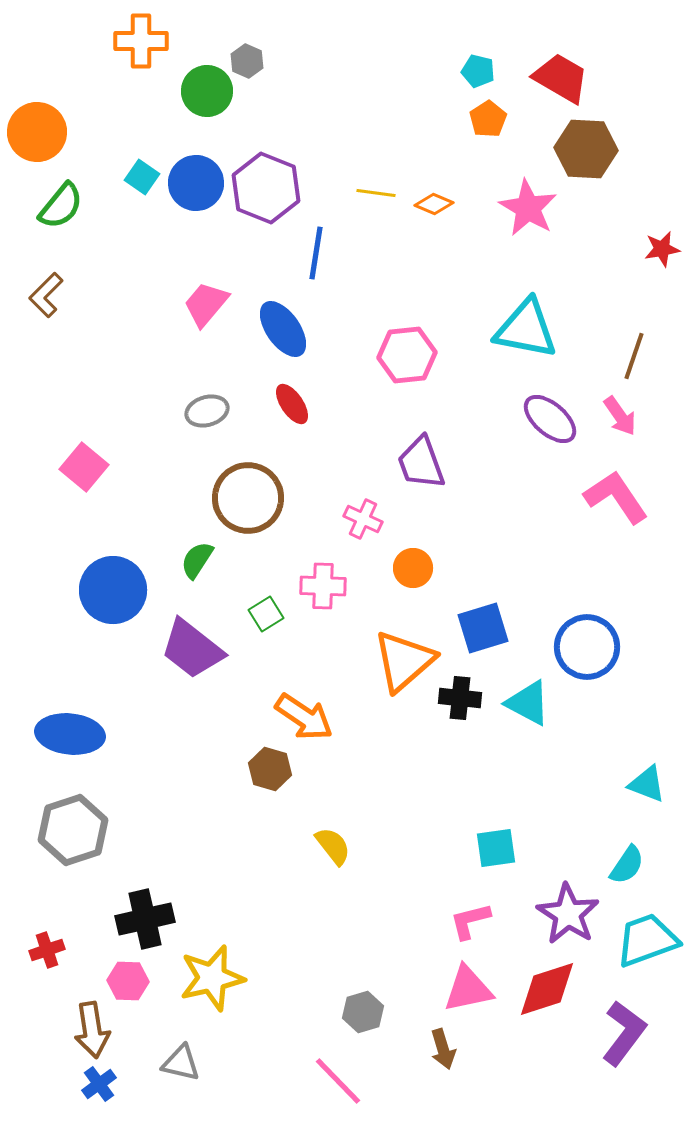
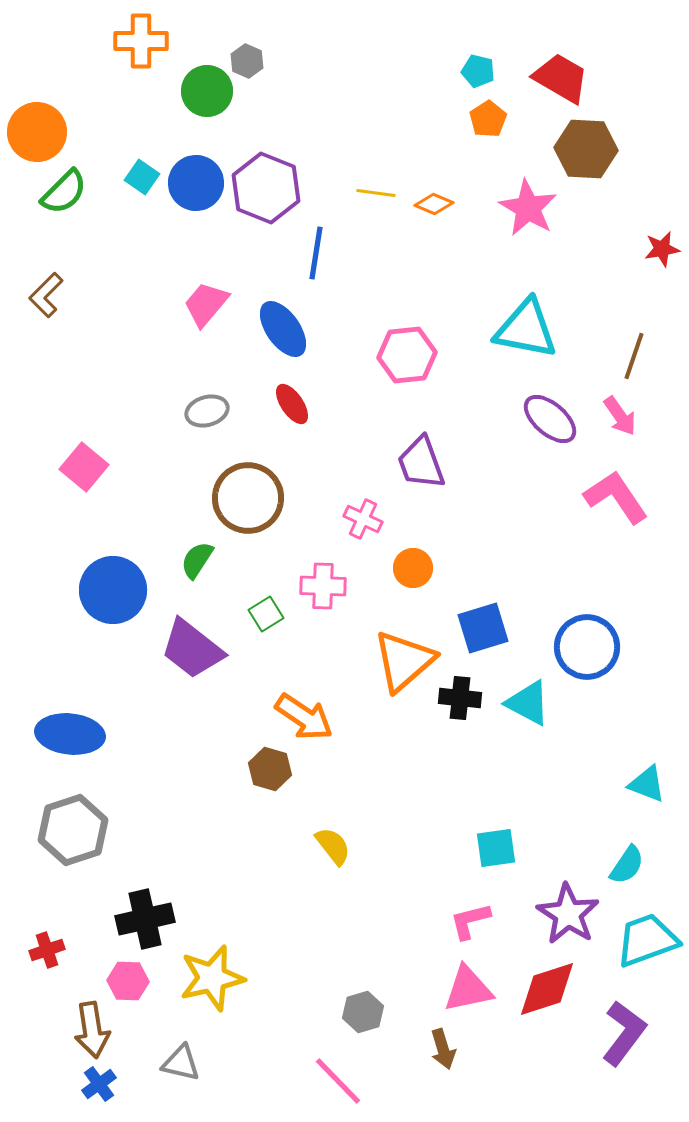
green semicircle at (61, 206): moved 3 px right, 14 px up; rotated 6 degrees clockwise
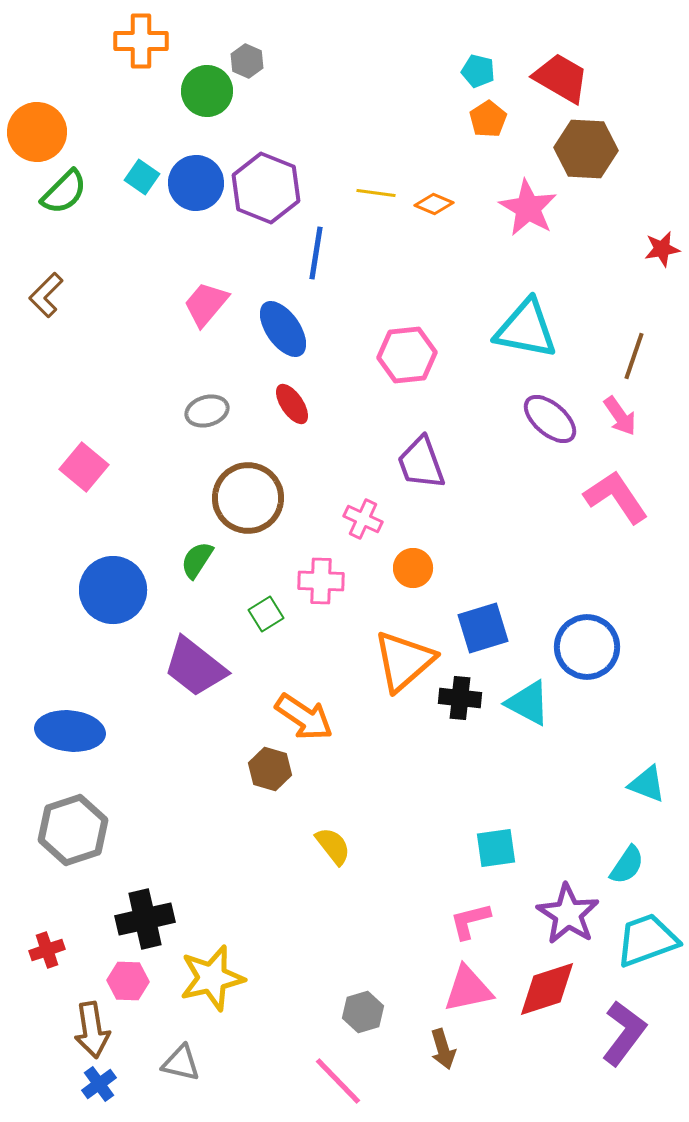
pink cross at (323, 586): moved 2 px left, 5 px up
purple trapezoid at (192, 649): moved 3 px right, 18 px down
blue ellipse at (70, 734): moved 3 px up
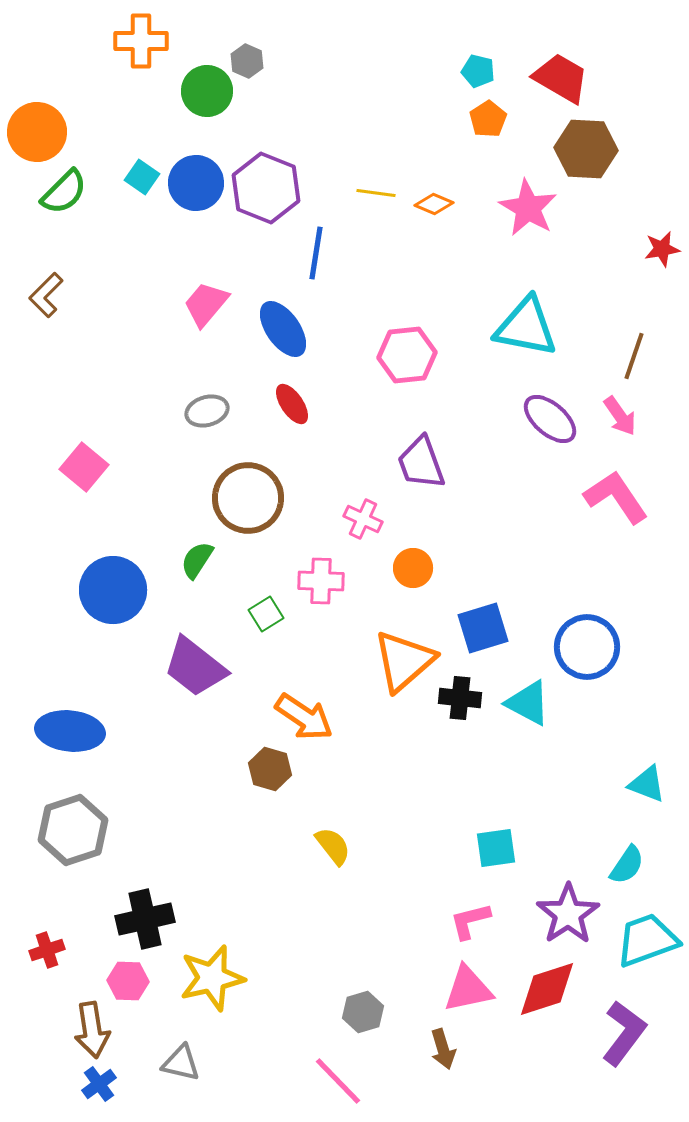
cyan triangle at (526, 329): moved 2 px up
purple star at (568, 914): rotated 6 degrees clockwise
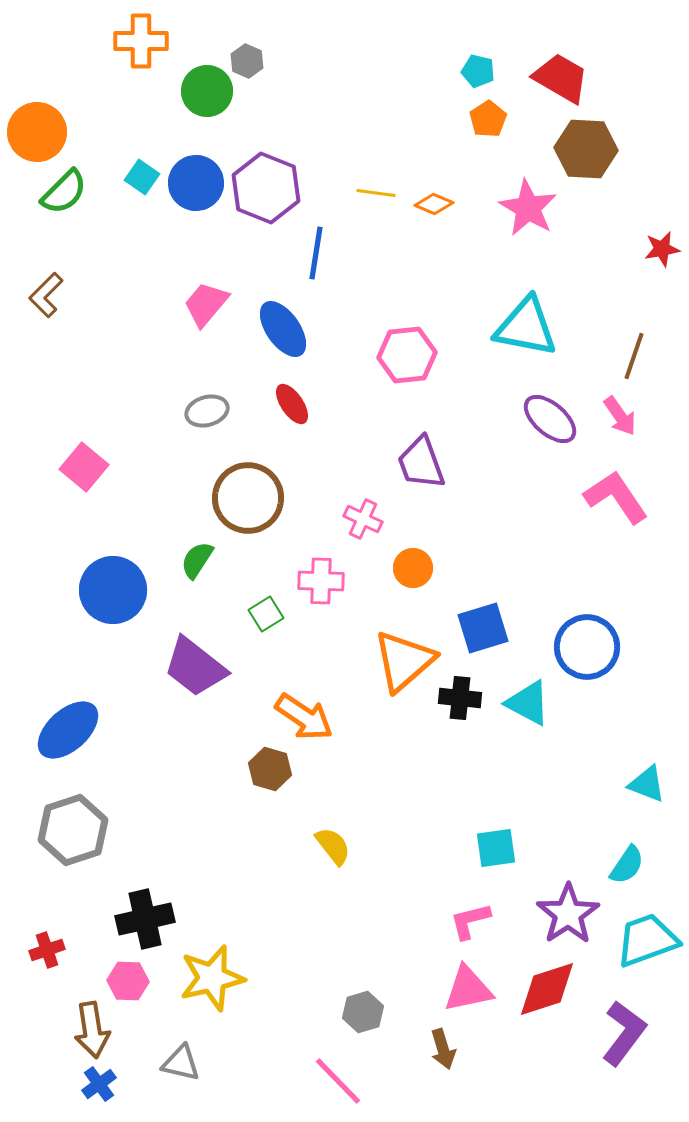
blue ellipse at (70, 731): moved 2 px left, 1 px up; rotated 48 degrees counterclockwise
